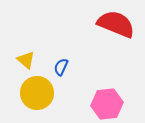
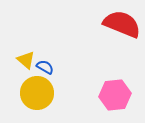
red semicircle: moved 6 px right
blue semicircle: moved 16 px left; rotated 96 degrees clockwise
pink hexagon: moved 8 px right, 9 px up
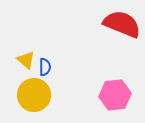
blue semicircle: rotated 60 degrees clockwise
yellow circle: moved 3 px left, 2 px down
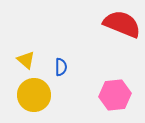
blue semicircle: moved 16 px right
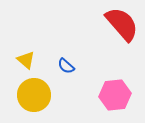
red semicircle: rotated 27 degrees clockwise
blue semicircle: moved 5 px right, 1 px up; rotated 132 degrees clockwise
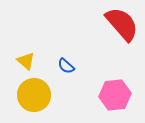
yellow triangle: moved 1 px down
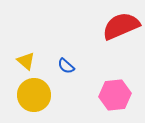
red semicircle: moved 1 px left, 2 px down; rotated 72 degrees counterclockwise
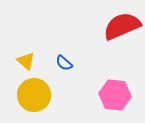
red semicircle: moved 1 px right
blue semicircle: moved 2 px left, 3 px up
pink hexagon: rotated 12 degrees clockwise
